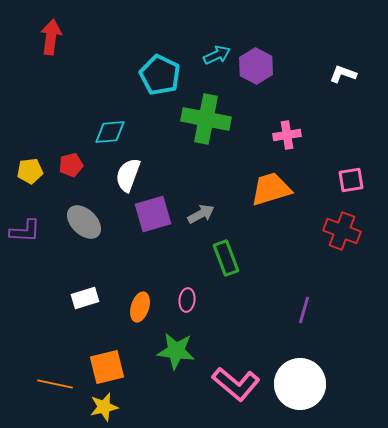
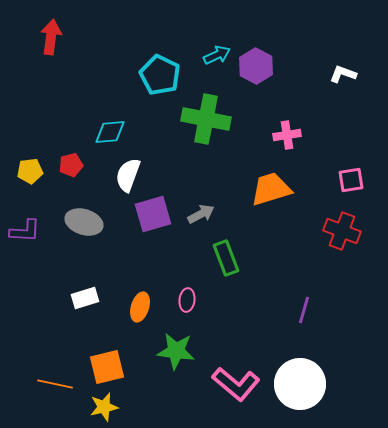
gray ellipse: rotated 27 degrees counterclockwise
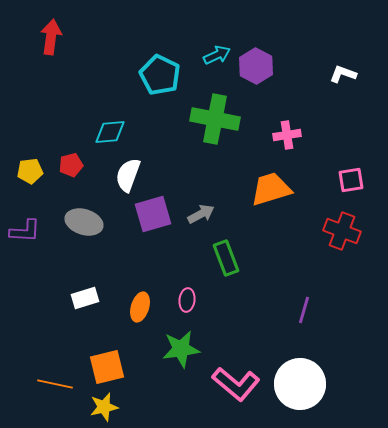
green cross: moved 9 px right
green star: moved 5 px right, 2 px up; rotated 15 degrees counterclockwise
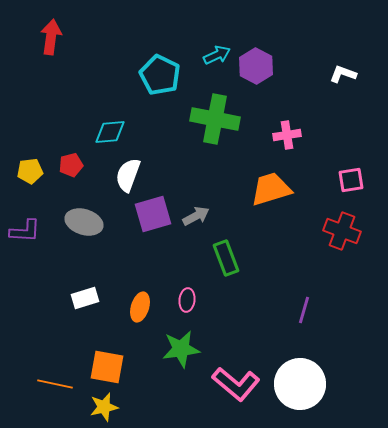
gray arrow: moved 5 px left, 2 px down
orange square: rotated 24 degrees clockwise
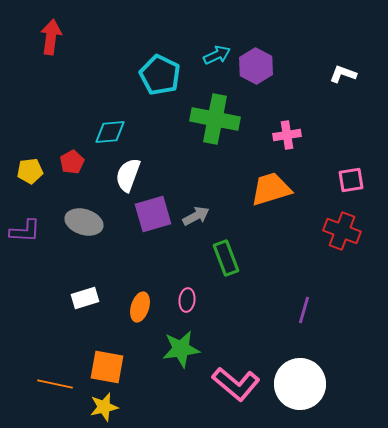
red pentagon: moved 1 px right, 3 px up; rotated 15 degrees counterclockwise
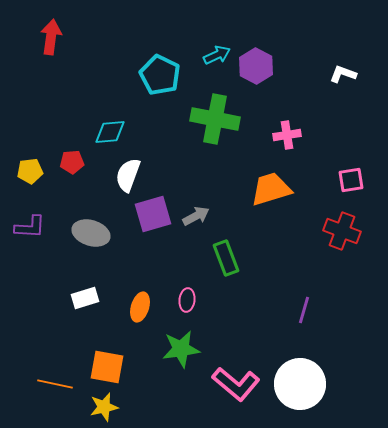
red pentagon: rotated 25 degrees clockwise
gray ellipse: moved 7 px right, 11 px down
purple L-shape: moved 5 px right, 4 px up
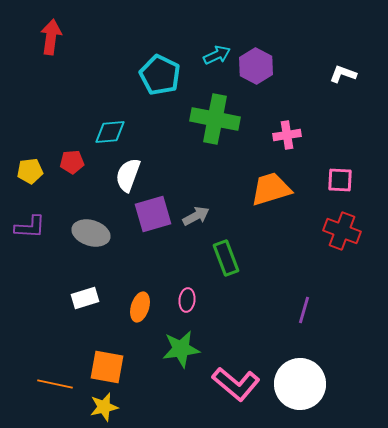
pink square: moved 11 px left; rotated 12 degrees clockwise
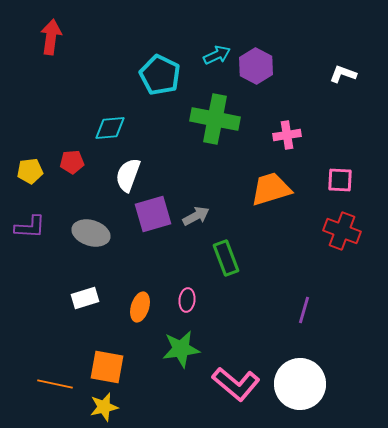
cyan diamond: moved 4 px up
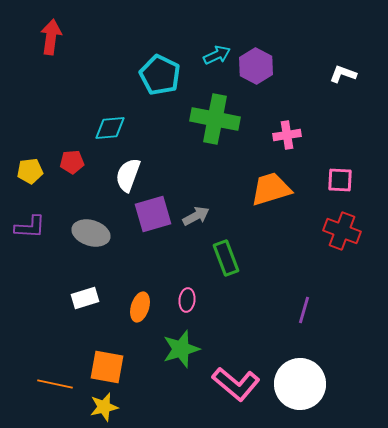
green star: rotated 9 degrees counterclockwise
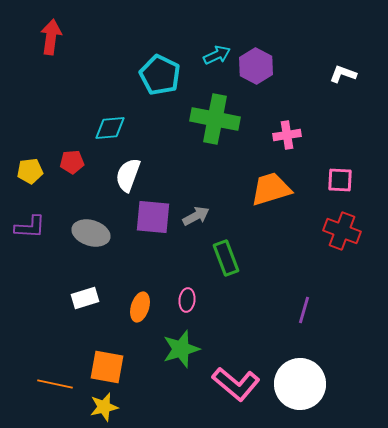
purple square: moved 3 px down; rotated 21 degrees clockwise
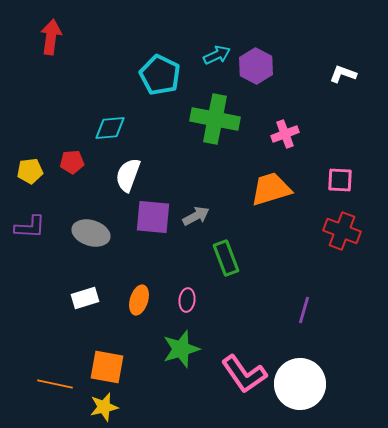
pink cross: moved 2 px left, 1 px up; rotated 12 degrees counterclockwise
orange ellipse: moved 1 px left, 7 px up
pink L-shape: moved 8 px right, 10 px up; rotated 15 degrees clockwise
